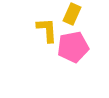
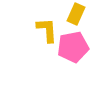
yellow rectangle: moved 4 px right
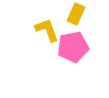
yellow L-shape: rotated 16 degrees counterclockwise
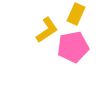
yellow L-shape: rotated 76 degrees clockwise
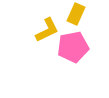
yellow L-shape: rotated 8 degrees clockwise
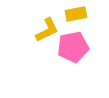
yellow rectangle: rotated 55 degrees clockwise
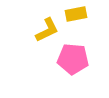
pink pentagon: moved 12 px down; rotated 16 degrees clockwise
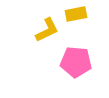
pink pentagon: moved 3 px right, 3 px down
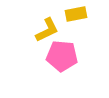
pink pentagon: moved 14 px left, 6 px up
